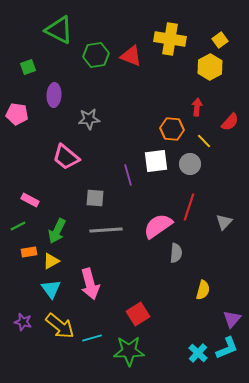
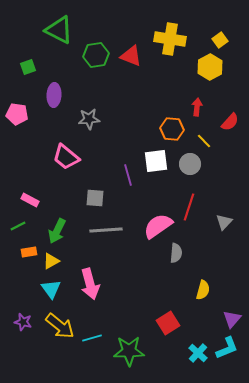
red square: moved 30 px right, 9 px down
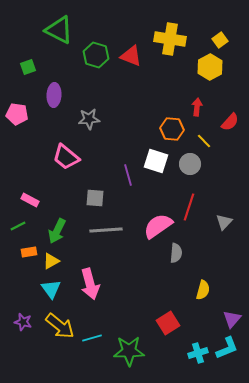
green hexagon: rotated 25 degrees clockwise
white square: rotated 25 degrees clockwise
cyan cross: rotated 30 degrees clockwise
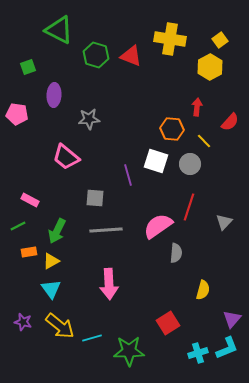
pink arrow: moved 19 px right; rotated 12 degrees clockwise
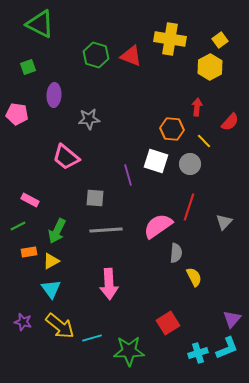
green triangle: moved 19 px left, 6 px up
yellow semicircle: moved 9 px left, 13 px up; rotated 42 degrees counterclockwise
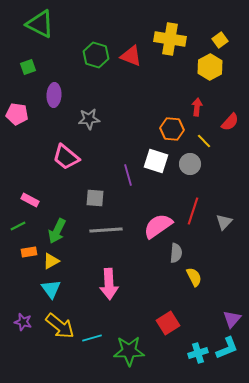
red line: moved 4 px right, 4 px down
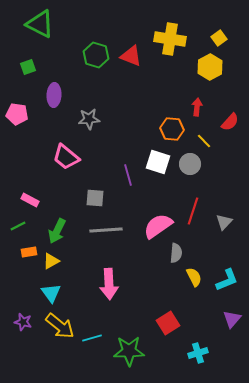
yellow square: moved 1 px left, 2 px up
white square: moved 2 px right, 1 px down
cyan triangle: moved 4 px down
cyan L-shape: moved 68 px up
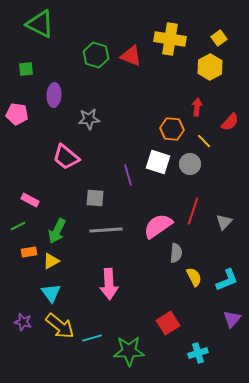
green square: moved 2 px left, 2 px down; rotated 14 degrees clockwise
